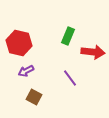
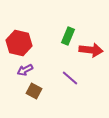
red arrow: moved 2 px left, 2 px up
purple arrow: moved 1 px left, 1 px up
purple line: rotated 12 degrees counterclockwise
brown square: moved 6 px up
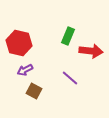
red arrow: moved 1 px down
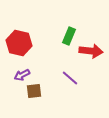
green rectangle: moved 1 px right
purple arrow: moved 3 px left, 5 px down
brown square: rotated 35 degrees counterclockwise
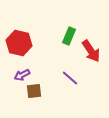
red arrow: rotated 50 degrees clockwise
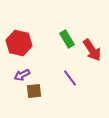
green rectangle: moved 2 px left, 3 px down; rotated 54 degrees counterclockwise
red arrow: moved 1 px right, 1 px up
purple line: rotated 12 degrees clockwise
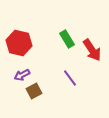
brown square: rotated 21 degrees counterclockwise
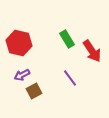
red arrow: moved 1 px down
